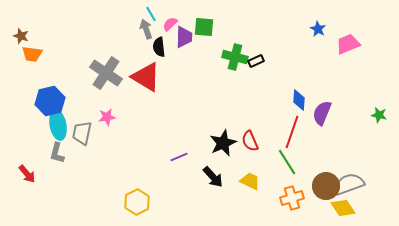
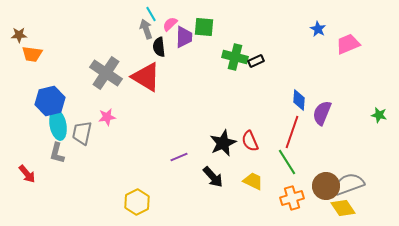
brown star: moved 2 px left, 1 px up; rotated 21 degrees counterclockwise
yellow trapezoid: moved 3 px right
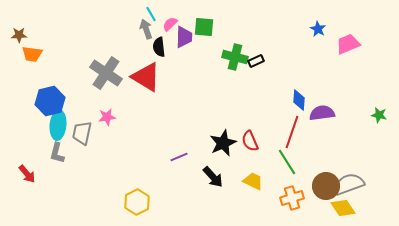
purple semicircle: rotated 60 degrees clockwise
cyan ellipse: rotated 16 degrees clockwise
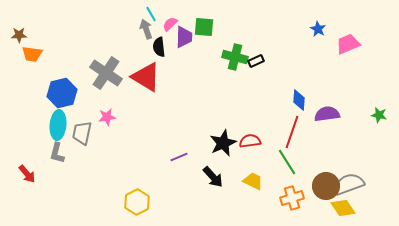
blue hexagon: moved 12 px right, 8 px up
purple semicircle: moved 5 px right, 1 px down
red semicircle: rotated 105 degrees clockwise
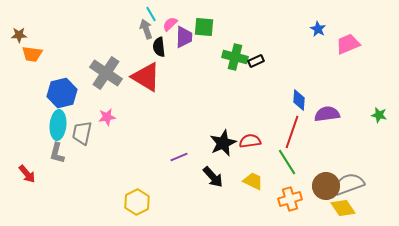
orange cross: moved 2 px left, 1 px down
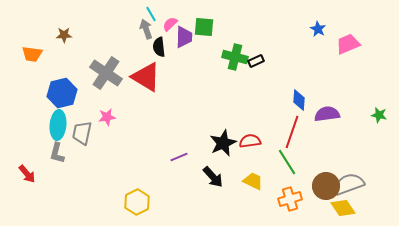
brown star: moved 45 px right
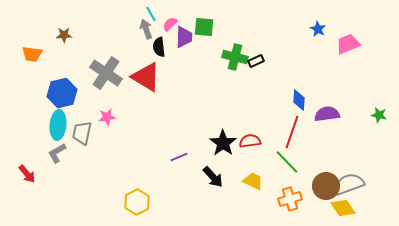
black star: rotated 12 degrees counterclockwise
gray L-shape: rotated 45 degrees clockwise
green line: rotated 12 degrees counterclockwise
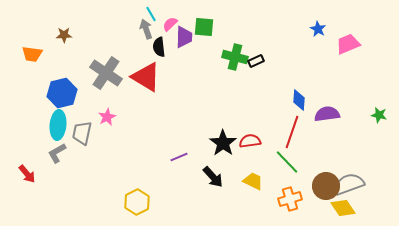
pink star: rotated 18 degrees counterclockwise
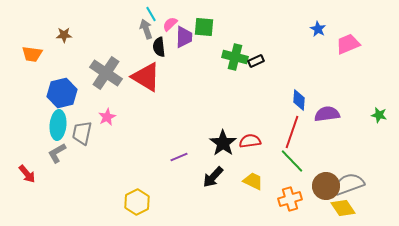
green line: moved 5 px right, 1 px up
black arrow: rotated 85 degrees clockwise
